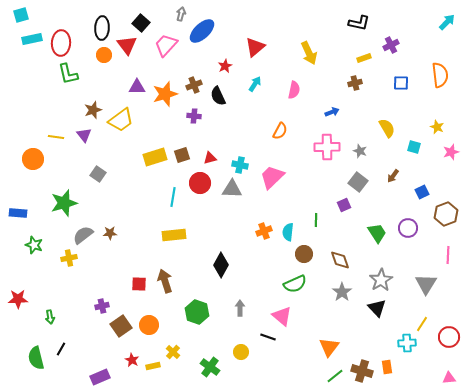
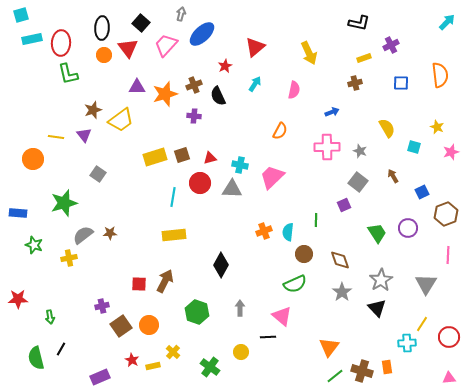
blue ellipse at (202, 31): moved 3 px down
red triangle at (127, 45): moved 1 px right, 3 px down
brown arrow at (393, 176): rotated 112 degrees clockwise
brown arrow at (165, 281): rotated 45 degrees clockwise
black line at (268, 337): rotated 21 degrees counterclockwise
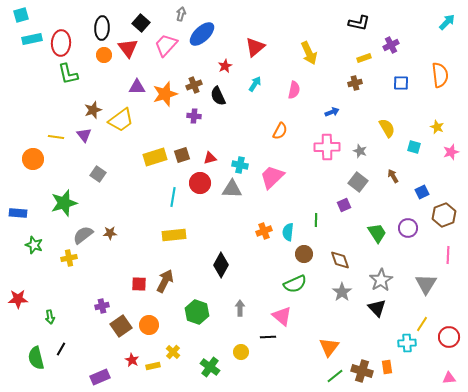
brown hexagon at (446, 214): moved 2 px left, 1 px down
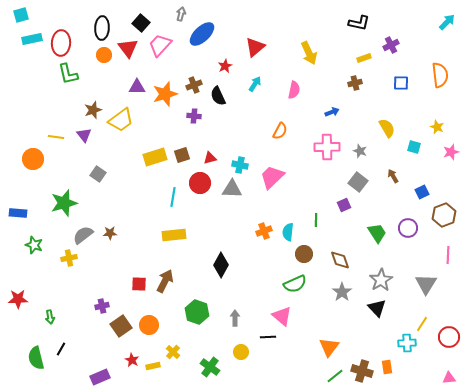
pink trapezoid at (166, 45): moved 6 px left
gray arrow at (240, 308): moved 5 px left, 10 px down
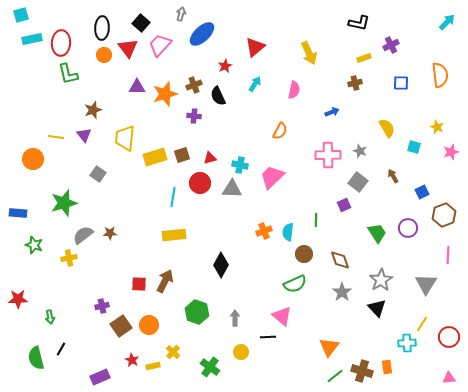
yellow trapezoid at (121, 120): moved 4 px right, 18 px down; rotated 132 degrees clockwise
pink cross at (327, 147): moved 1 px right, 8 px down
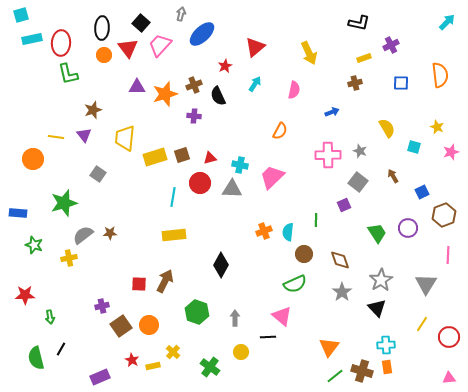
red star at (18, 299): moved 7 px right, 4 px up
cyan cross at (407, 343): moved 21 px left, 2 px down
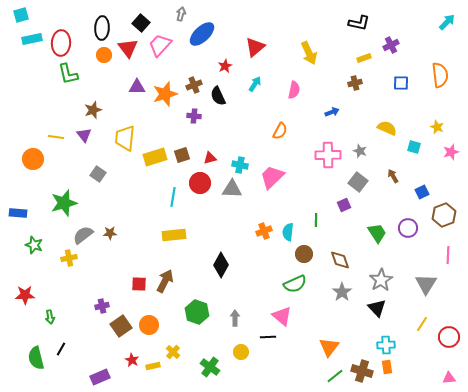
yellow semicircle at (387, 128): rotated 36 degrees counterclockwise
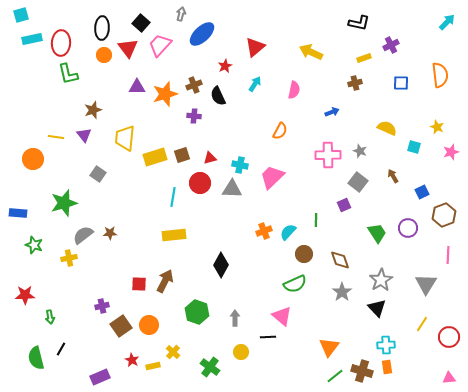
yellow arrow at (309, 53): moved 2 px right, 1 px up; rotated 140 degrees clockwise
cyan semicircle at (288, 232): rotated 36 degrees clockwise
